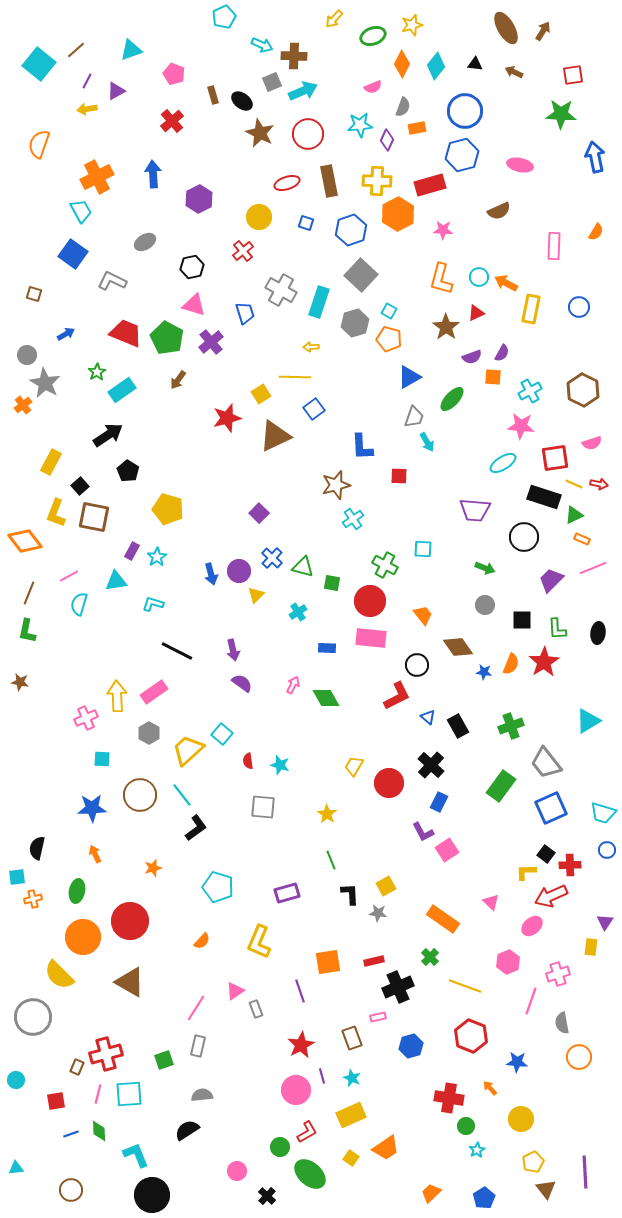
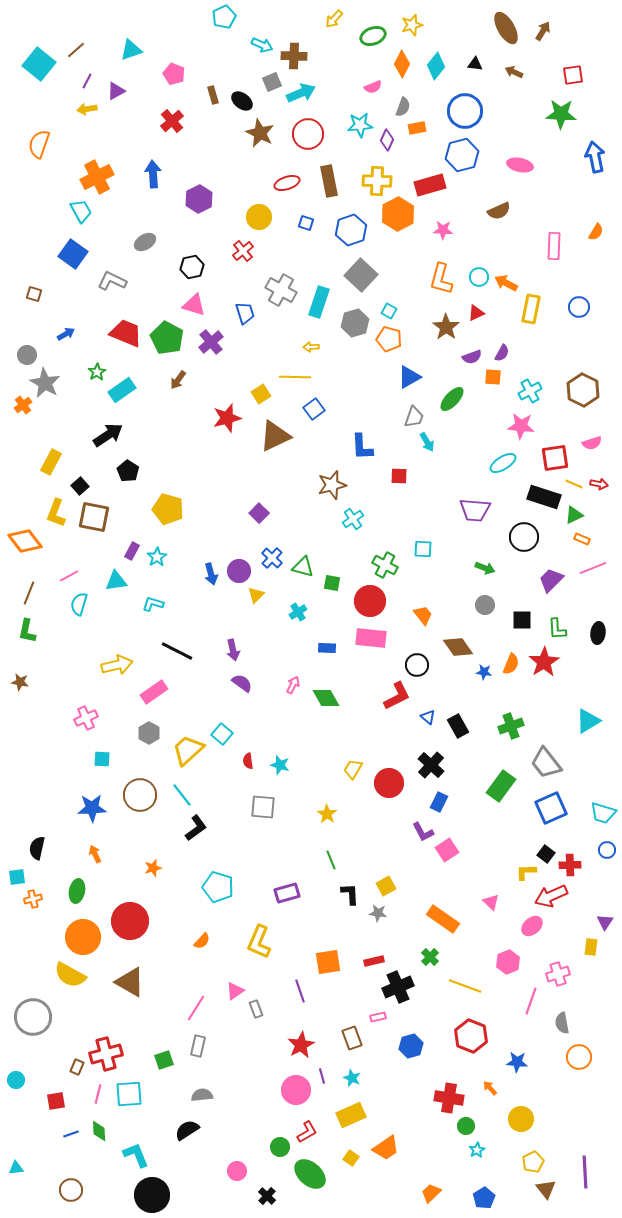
cyan arrow at (303, 91): moved 2 px left, 2 px down
brown star at (336, 485): moved 4 px left
yellow arrow at (117, 696): moved 31 px up; rotated 80 degrees clockwise
yellow trapezoid at (354, 766): moved 1 px left, 3 px down
yellow semicircle at (59, 975): moved 11 px right; rotated 16 degrees counterclockwise
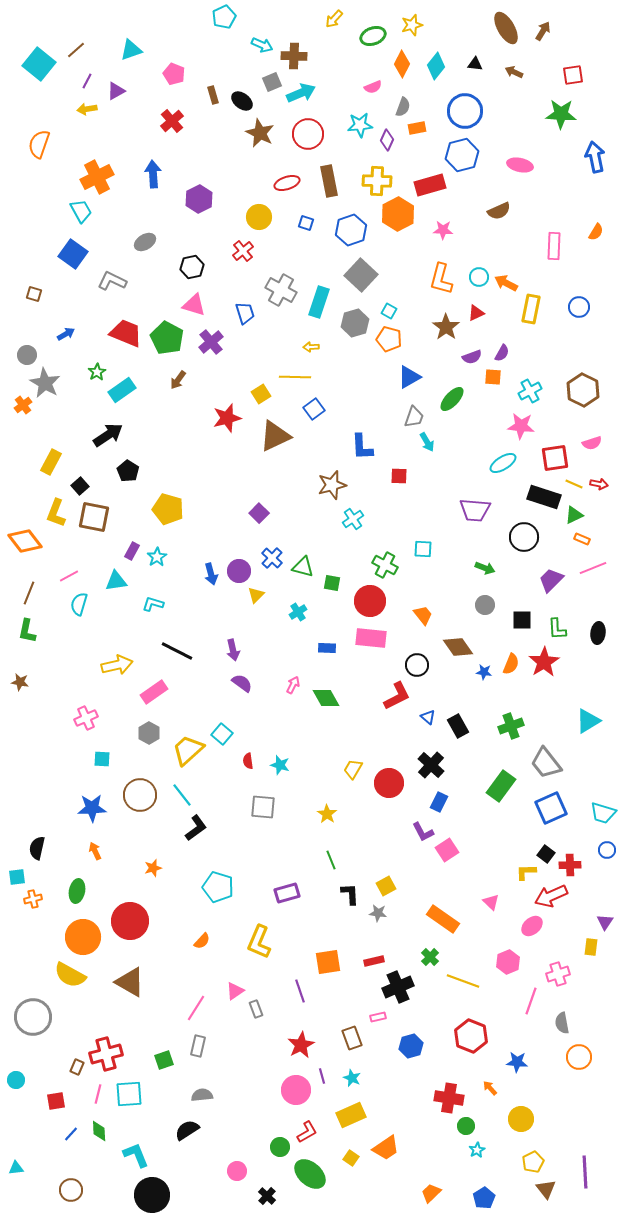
orange arrow at (95, 854): moved 3 px up
yellow line at (465, 986): moved 2 px left, 5 px up
blue line at (71, 1134): rotated 28 degrees counterclockwise
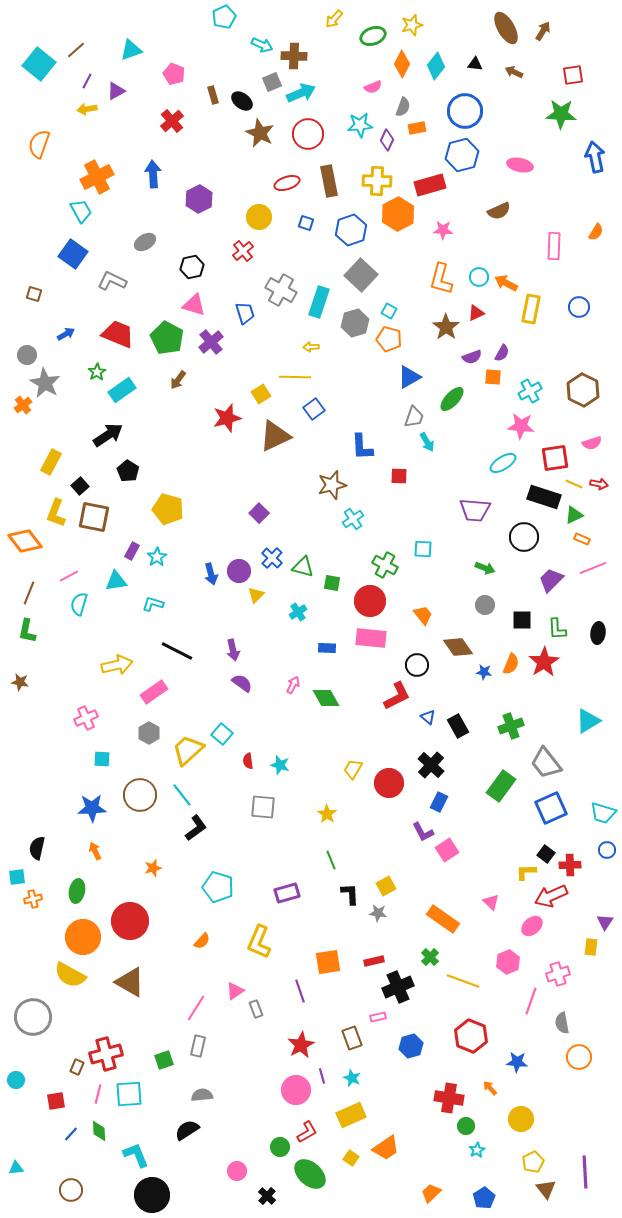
red trapezoid at (126, 333): moved 8 px left, 1 px down
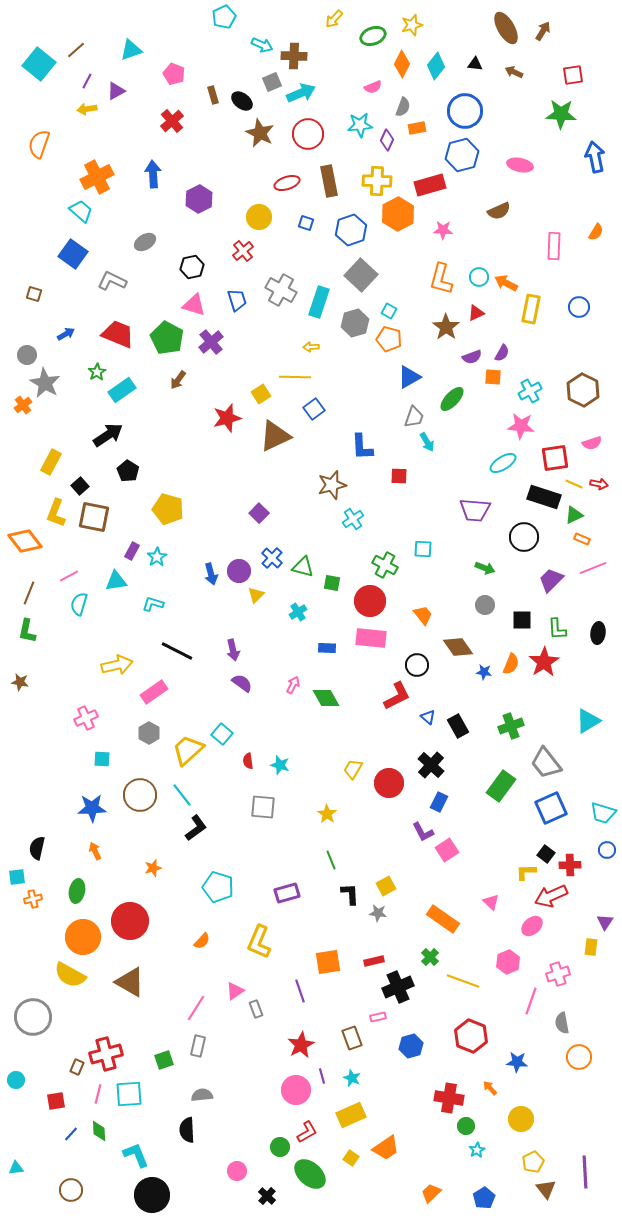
cyan trapezoid at (81, 211): rotated 20 degrees counterclockwise
blue trapezoid at (245, 313): moved 8 px left, 13 px up
black semicircle at (187, 1130): rotated 60 degrees counterclockwise
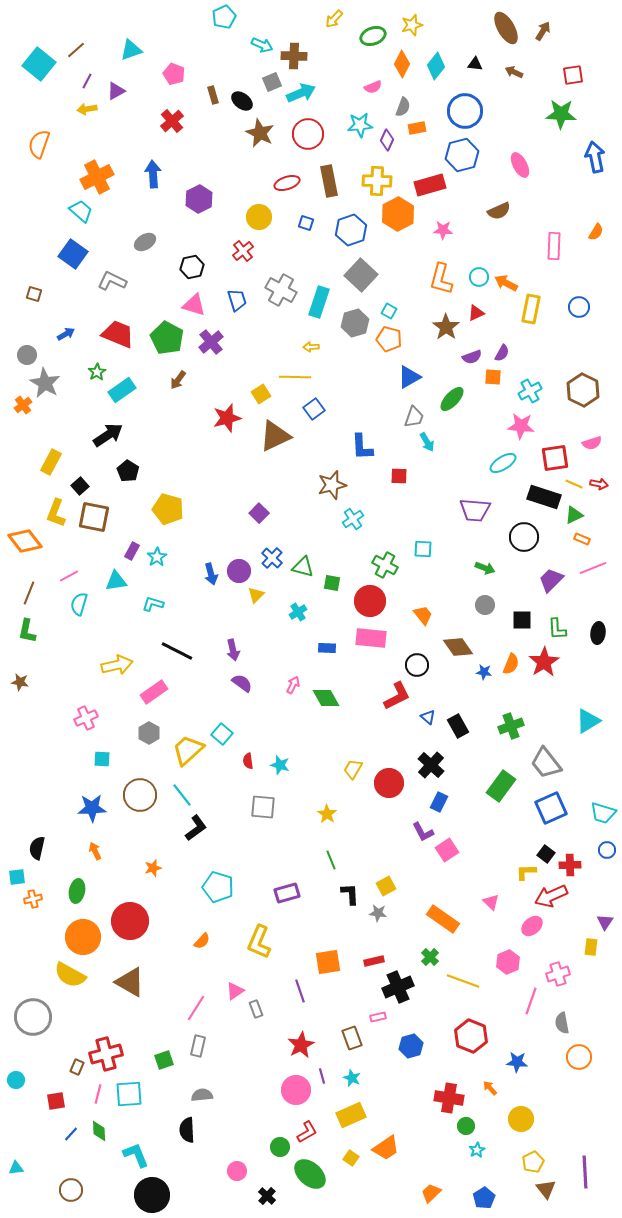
pink ellipse at (520, 165): rotated 50 degrees clockwise
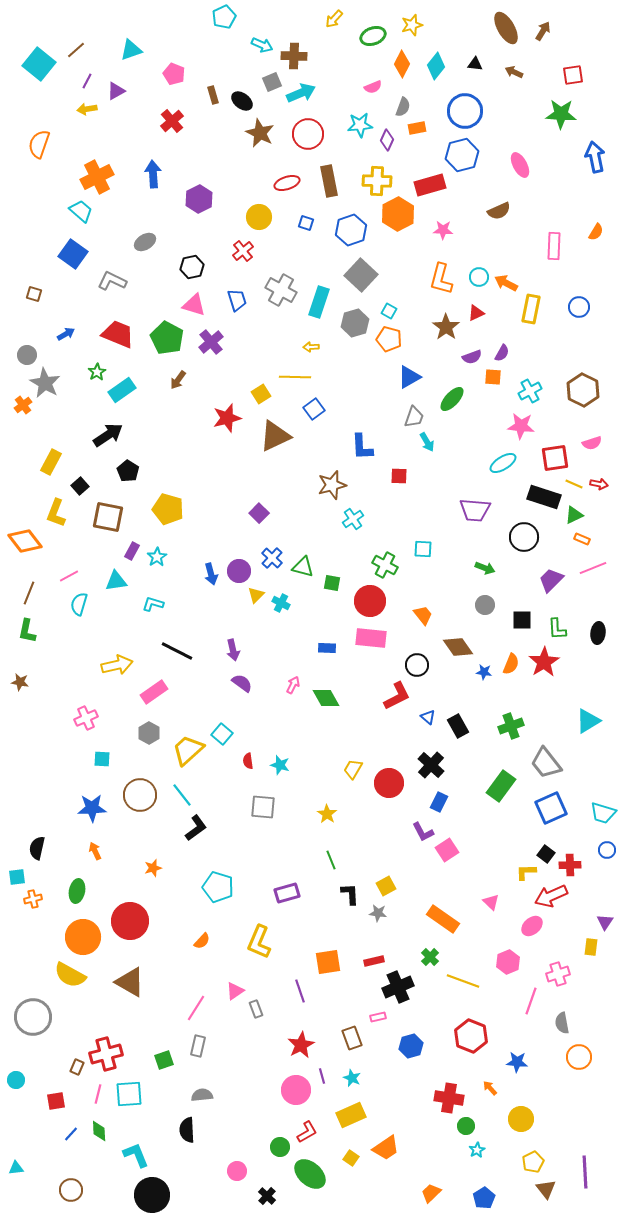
brown square at (94, 517): moved 14 px right
cyan cross at (298, 612): moved 17 px left, 9 px up; rotated 30 degrees counterclockwise
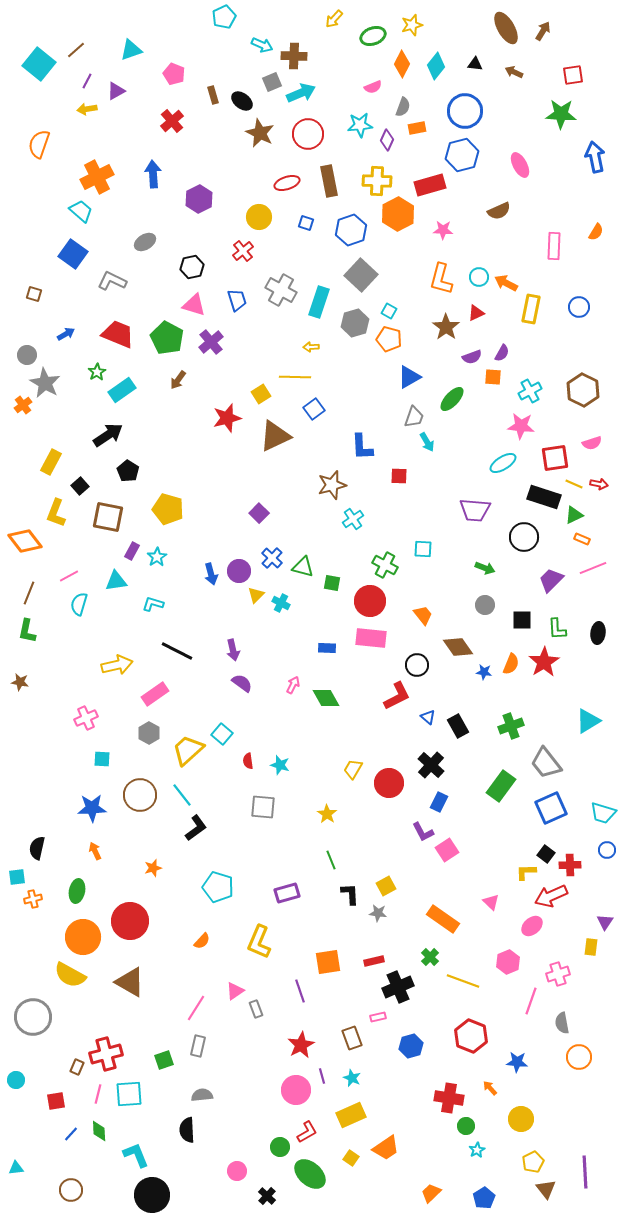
pink rectangle at (154, 692): moved 1 px right, 2 px down
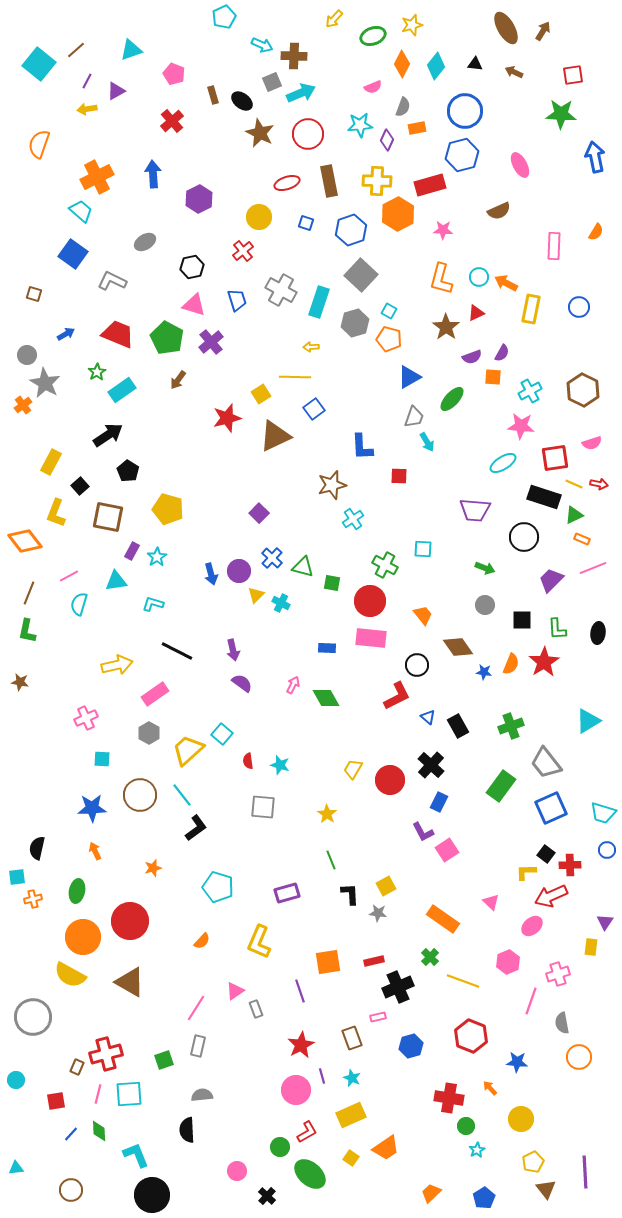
red circle at (389, 783): moved 1 px right, 3 px up
